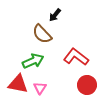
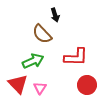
black arrow: rotated 56 degrees counterclockwise
red L-shape: rotated 145 degrees clockwise
red triangle: rotated 35 degrees clockwise
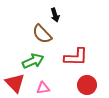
red triangle: moved 3 px left, 1 px up
pink triangle: moved 3 px right; rotated 48 degrees clockwise
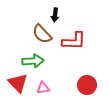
black arrow: rotated 24 degrees clockwise
red L-shape: moved 2 px left, 16 px up
green arrow: rotated 20 degrees clockwise
red triangle: moved 3 px right
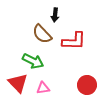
green arrow: rotated 30 degrees clockwise
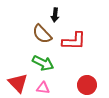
green arrow: moved 10 px right, 2 px down
pink triangle: rotated 16 degrees clockwise
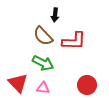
brown semicircle: moved 1 px right, 2 px down
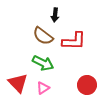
brown semicircle: rotated 10 degrees counterclockwise
pink triangle: rotated 40 degrees counterclockwise
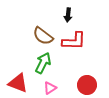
black arrow: moved 13 px right
green arrow: rotated 90 degrees counterclockwise
red triangle: rotated 25 degrees counterclockwise
pink triangle: moved 7 px right
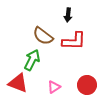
green arrow: moved 11 px left, 3 px up
pink triangle: moved 4 px right, 1 px up
